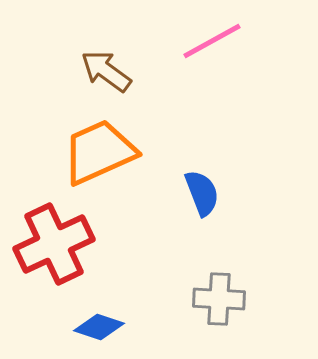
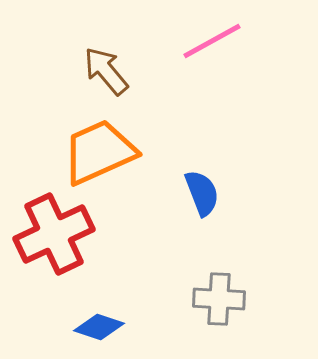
brown arrow: rotated 14 degrees clockwise
red cross: moved 10 px up
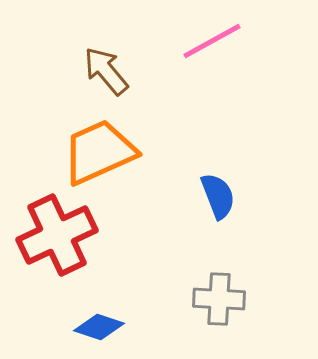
blue semicircle: moved 16 px right, 3 px down
red cross: moved 3 px right, 1 px down
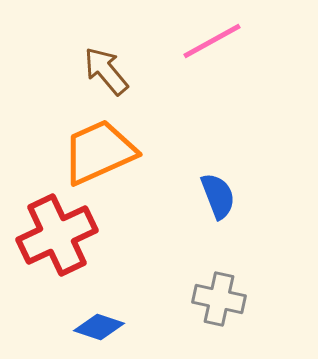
gray cross: rotated 9 degrees clockwise
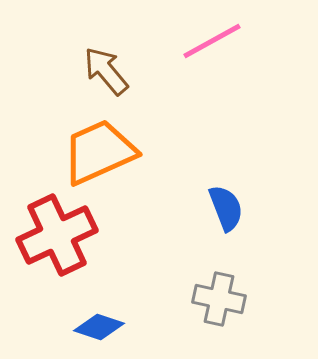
blue semicircle: moved 8 px right, 12 px down
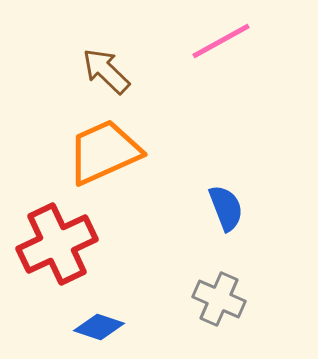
pink line: moved 9 px right
brown arrow: rotated 6 degrees counterclockwise
orange trapezoid: moved 5 px right
red cross: moved 9 px down
gray cross: rotated 12 degrees clockwise
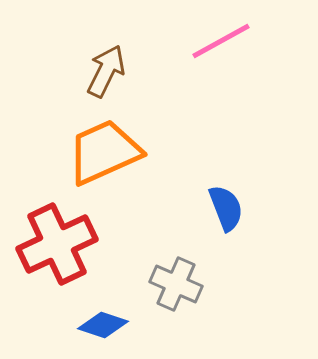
brown arrow: rotated 72 degrees clockwise
gray cross: moved 43 px left, 15 px up
blue diamond: moved 4 px right, 2 px up
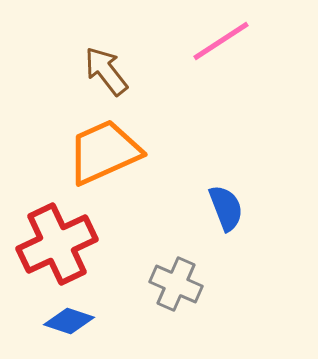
pink line: rotated 4 degrees counterclockwise
brown arrow: rotated 64 degrees counterclockwise
blue diamond: moved 34 px left, 4 px up
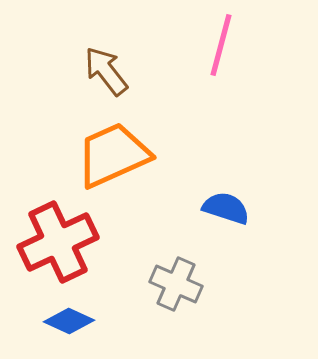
pink line: moved 4 px down; rotated 42 degrees counterclockwise
orange trapezoid: moved 9 px right, 3 px down
blue semicircle: rotated 51 degrees counterclockwise
red cross: moved 1 px right, 2 px up
blue diamond: rotated 6 degrees clockwise
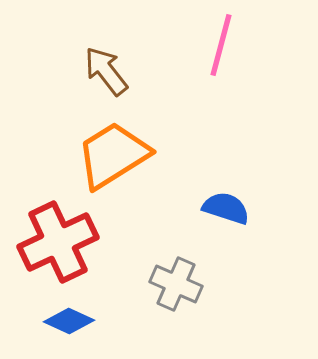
orange trapezoid: rotated 8 degrees counterclockwise
